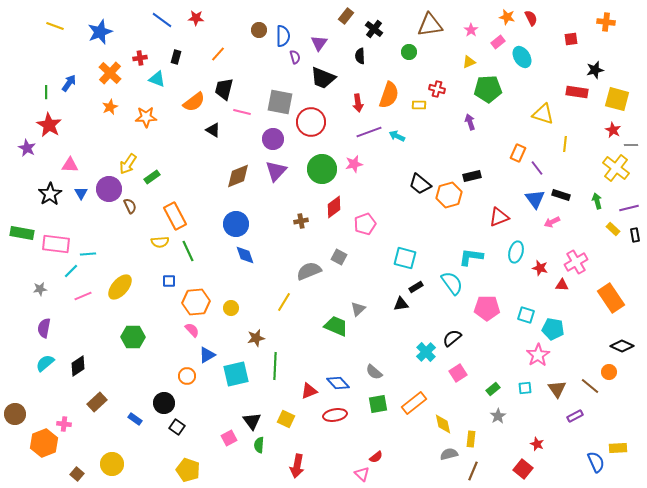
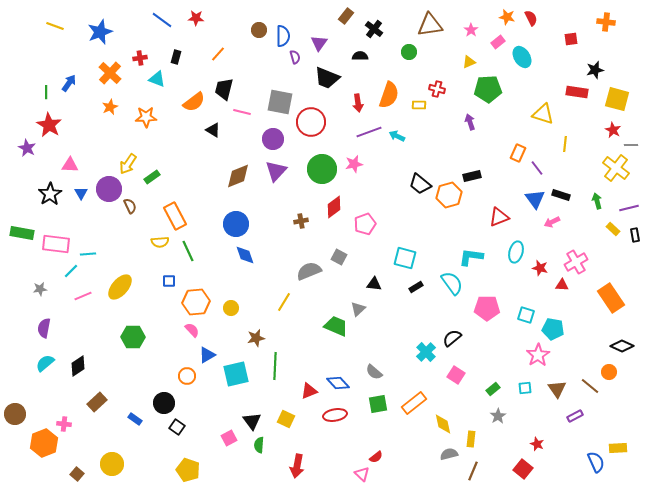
black semicircle at (360, 56): rotated 91 degrees clockwise
black trapezoid at (323, 78): moved 4 px right
black triangle at (401, 304): moved 27 px left, 20 px up; rotated 14 degrees clockwise
pink square at (458, 373): moved 2 px left, 2 px down; rotated 24 degrees counterclockwise
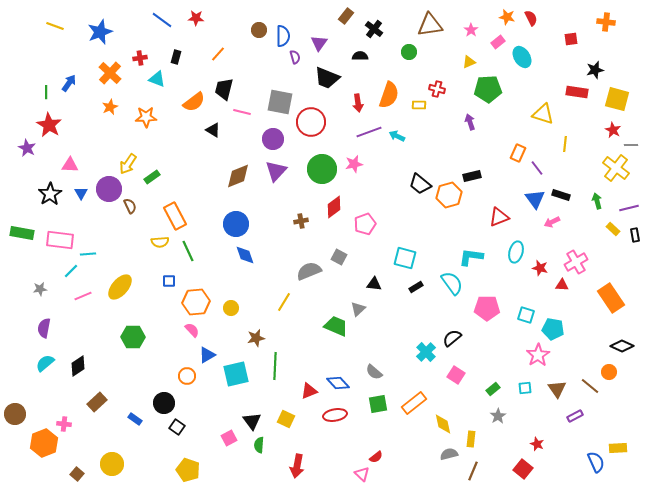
pink rectangle at (56, 244): moved 4 px right, 4 px up
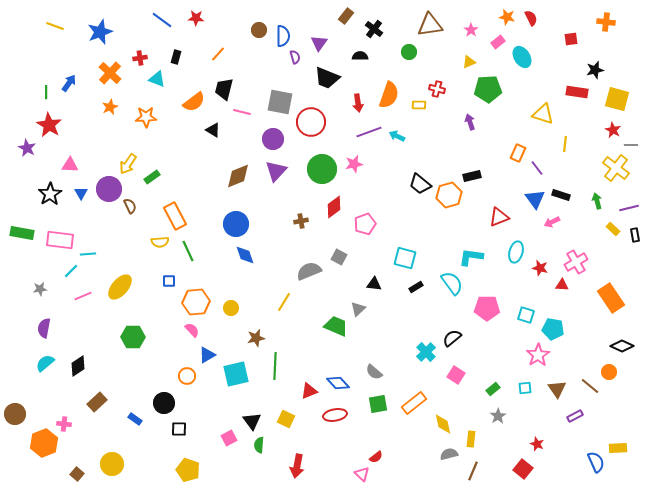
black square at (177, 427): moved 2 px right, 2 px down; rotated 35 degrees counterclockwise
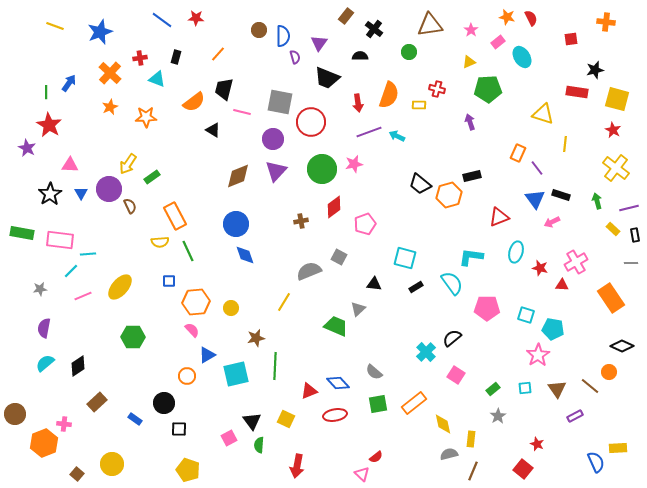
gray line at (631, 145): moved 118 px down
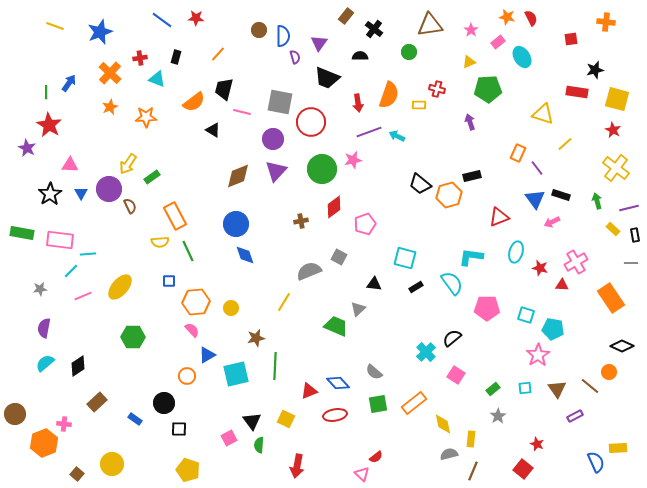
yellow line at (565, 144): rotated 42 degrees clockwise
pink star at (354, 164): moved 1 px left, 4 px up
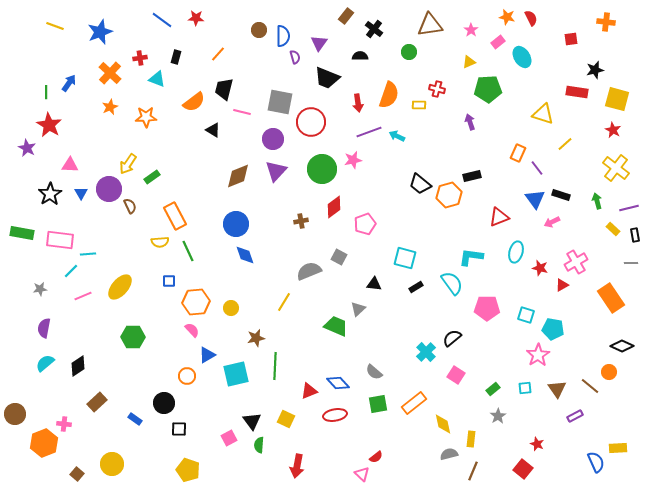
red triangle at (562, 285): rotated 32 degrees counterclockwise
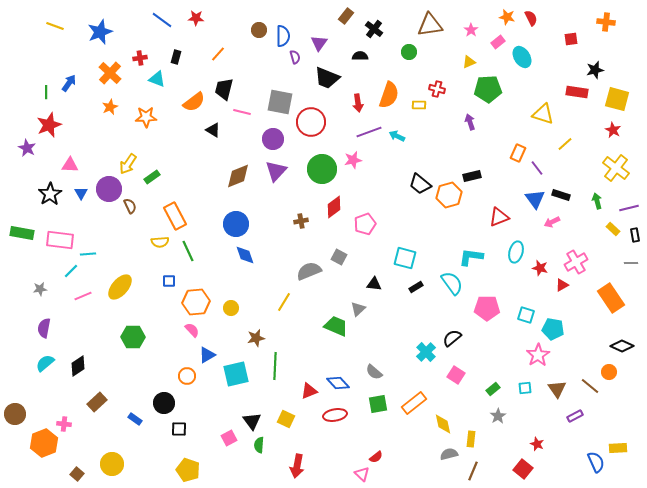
red star at (49, 125): rotated 20 degrees clockwise
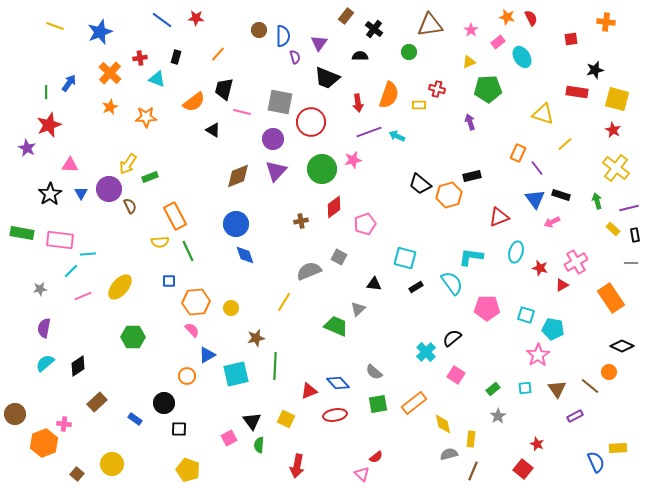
green rectangle at (152, 177): moved 2 px left; rotated 14 degrees clockwise
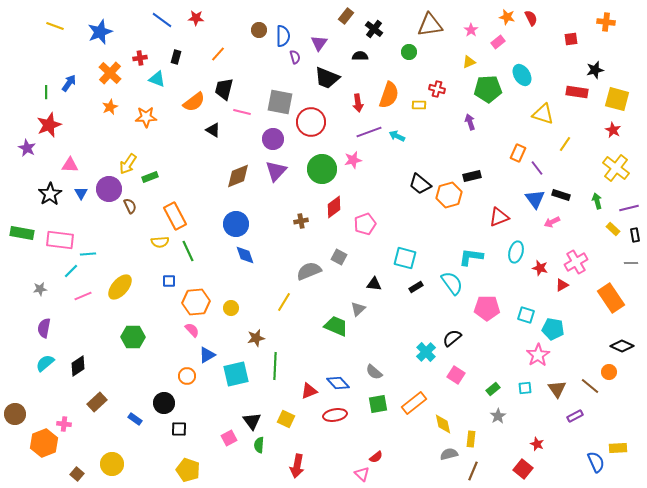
cyan ellipse at (522, 57): moved 18 px down
yellow line at (565, 144): rotated 14 degrees counterclockwise
